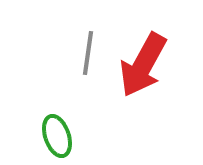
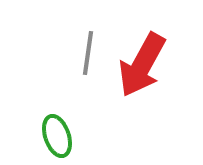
red arrow: moved 1 px left
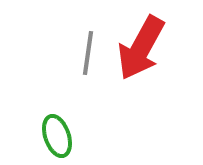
red arrow: moved 1 px left, 17 px up
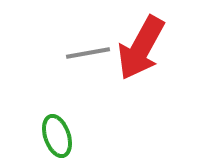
gray line: rotated 72 degrees clockwise
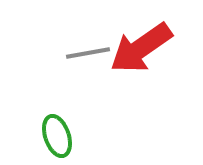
red arrow: rotated 26 degrees clockwise
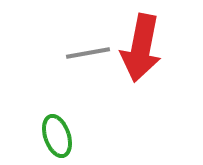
red arrow: rotated 44 degrees counterclockwise
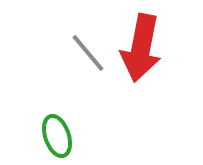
gray line: rotated 60 degrees clockwise
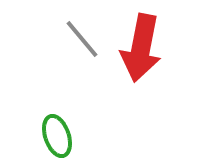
gray line: moved 6 px left, 14 px up
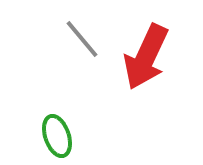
red arrow: moved 5 px right, 9 px down; rotated 14 degrees clockwise
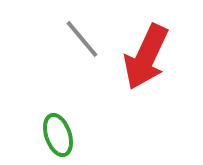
green ellipse: moved 1 px right, 1 px up
